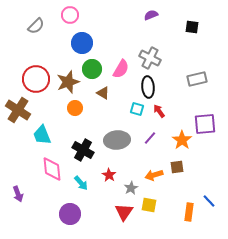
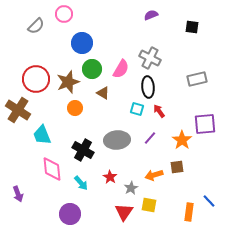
pink circle: moved 6 px left, 1 px up
red star: moved 1 px right, 2 px down
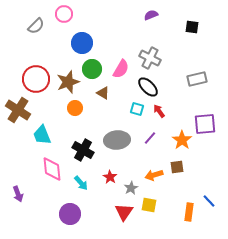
black ellipse: rotated 40 degrees counterclockwise
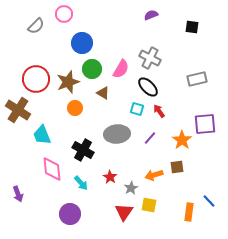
gray ellipse: moved 6 px up
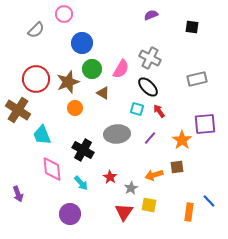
gray semicircle: moved 4 px down
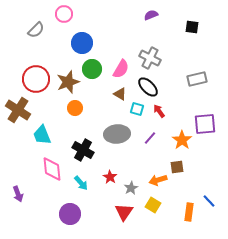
brown triangle: moved 17 px right, 1 px down
orange arrow: moved 4 px right, 5 px down
yellow square: moved 4 px right; rotated 21 degrees clockwise
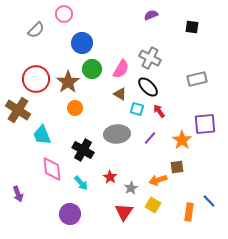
brown star: rotated 15 degrees counterclockwise
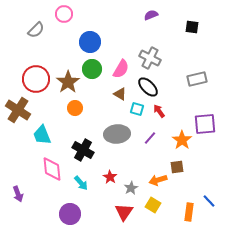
blue circle: moved 8 px right, 1 px up
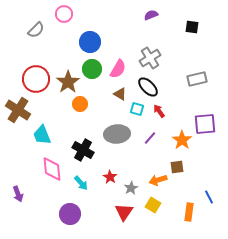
gray cross: rotated 30 degrees clockwise
pink semicircle: moved 3 px left
orange circle: moved 5 px right, 4 px up
blue line: moved 4 px up; rotated 16 degrees clockwise
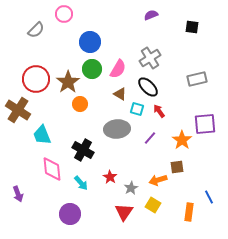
gray ellipse: moved 5 px up
